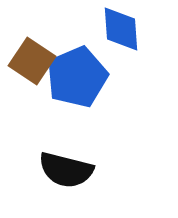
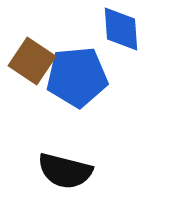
blue pentagon: rotated 18 degrees clockwise
black semicircle: moved 1 px left, 1 px down
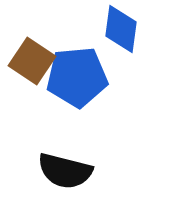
blue diamond: rotated 12 degrees clockwise
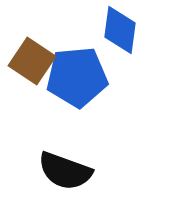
blue diamond: moved 1 px left, 1 px down
black semicircle: rotated 6 degrees clockwise
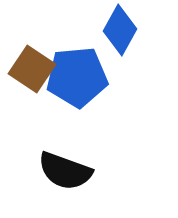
blue diamond: rotated 21 degrees clockwise
brown square: moved 8 px down
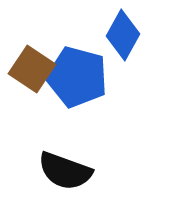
blue diamond: moved 3 px right, 5 px down
blue pentagon: rotated 20 degrees clockwise
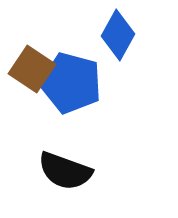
blue diamond: moved 5 px left
blue pentagon: moved 6 px left, 6 px down
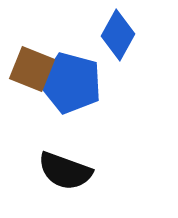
brown square: rotated 12 degrees counterclockwise
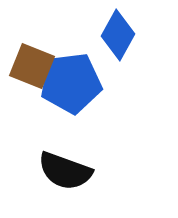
brown square: moved 3 px up
blue pentagon: rotated 22 degrees counterclockwise
